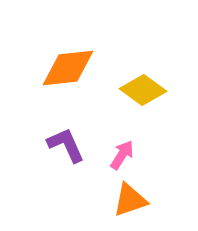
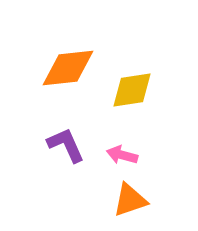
yellow diamond: moved 11 px left; rotated 45 degrees counterclockwise
pink arrow: rotated 108 degrees counterclockwise
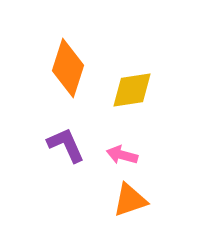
orange diamond: rotated 66 degrees counterclockwise
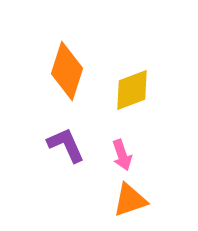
orange diamond: moved 1 px left, 3 px down
yellow diamond: rotated 12 degrees counterclockwise
pink arrow: rotated 124 degrees counterclockwise
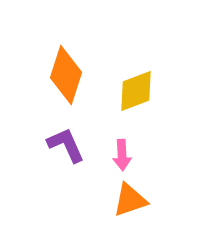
orange diamond: moved 1 px left, 4 px down
yellow diamond: moved 4 px right, 1 px down
pink arrow: rotated 16 degrees clockwise
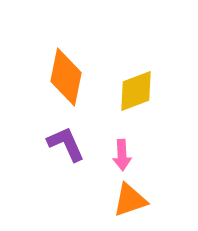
orange diamond: moved 2 px down; rotated 6 degrees counterclockwise
purple L-shape: moved 1 px up
